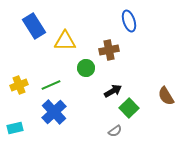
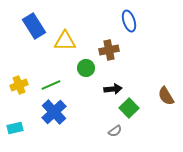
black arrow: moved 2 px up; rotated 24 degrees clockwise
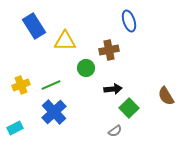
yellow cross: moved 2 px right
cyan rectangle: rotated 14 degrees counterclockwise
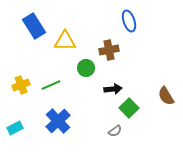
blue cross: moved 4 px right, 9 px down
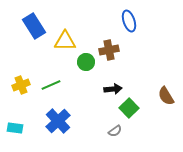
green circle: moved 6 px up
cyan rectangle: rotated 35 degrees clockwise
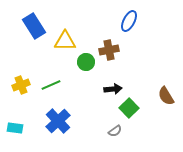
blue ellipse: rotated 45 degrees clockwise
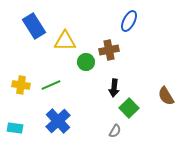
yellow cross: rotated 30 degrees clockwise
black arrow: moved 1 px right, 1 px up; rotated 102 degrees clockwise
gray semicircle: rotated 24 degrees counterclockwise
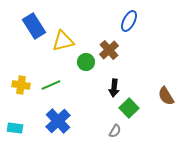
yellow triangle: moved 2 px left; rotated 15 degrees counterclockwise
brown cross: rotated 30 degrees counterclockwise
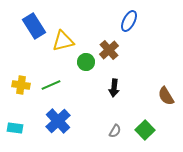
green square: moved 16 px right, 22 px down
